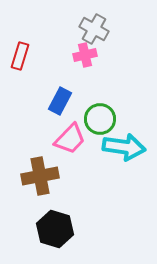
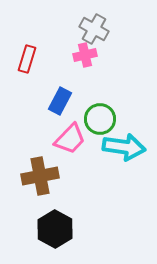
red rectangle: moved 7 px right, 3 px down
black hexagon: rotated 12 degrees clockwise
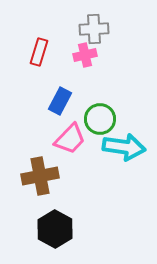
gray cross: rotated 32 degrees counterclockwise
red rectangle: moved 12 px right, 7 px up
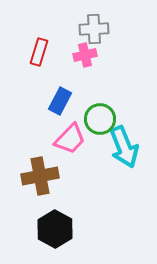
cyan arrow: rotated 60 degrees clockwise
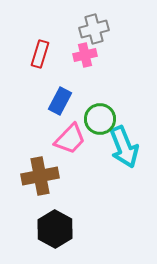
gray cross: rotated 12 degrees counterclockwise
red rectangle: moved 1 px right, 2 px down
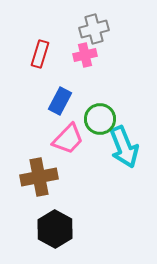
pink trapezoid: moved 2 px left
brown cross: moved 1 px left, 1 px down
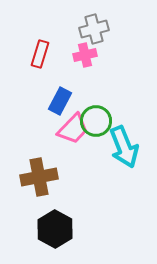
green circle: moved 4 px left, 2 px down
pink trapezoid: moved 5 px right, 10 px up
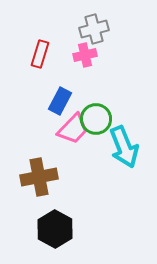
green circle: moved 2 px up
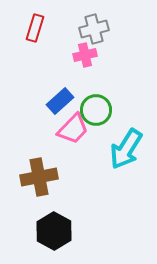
red rectangle: moved 5 px left, 26 px up
blue rectangle: rotated 20 degrees clockwise
green circle: moved 9 px up
cyan arrow: moved 2 px right, 2 px down; rotated 54 degrees clockwise
black hexagon: moved 1 px left, 2 px down
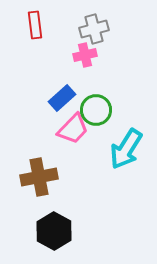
red rectangle: moved 3 px up; rotated 24 degrees counterclockwise
blue rectangle: moved 2 px right, 3 px up
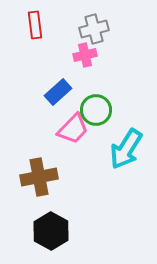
blue rectangle: moved 4 px left, 6 px up
black hexagon: moved 3 px left
